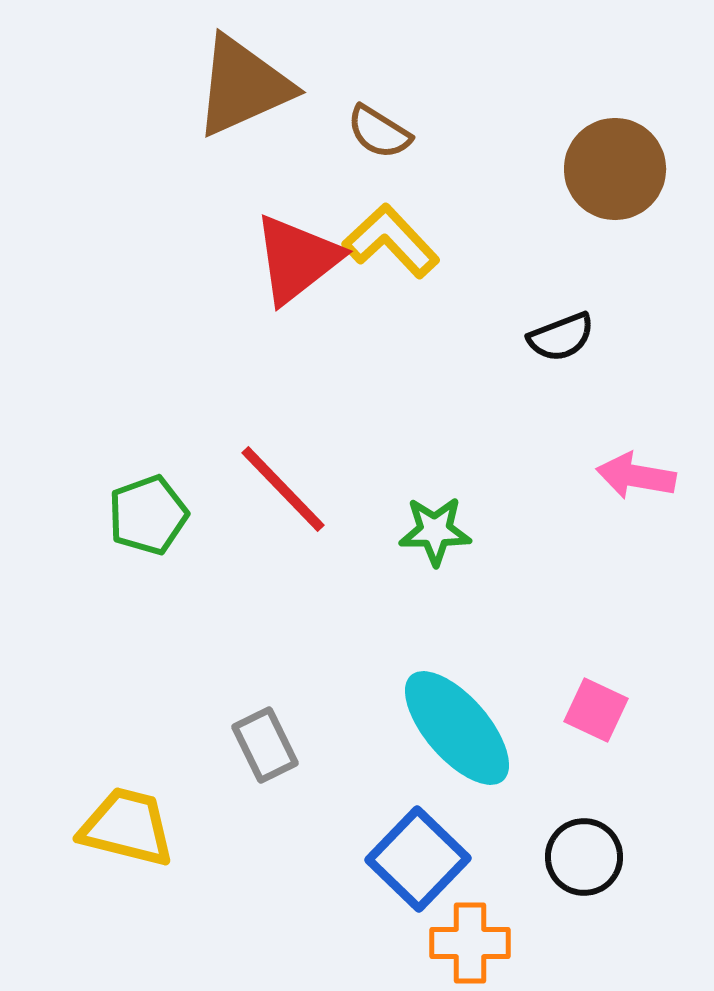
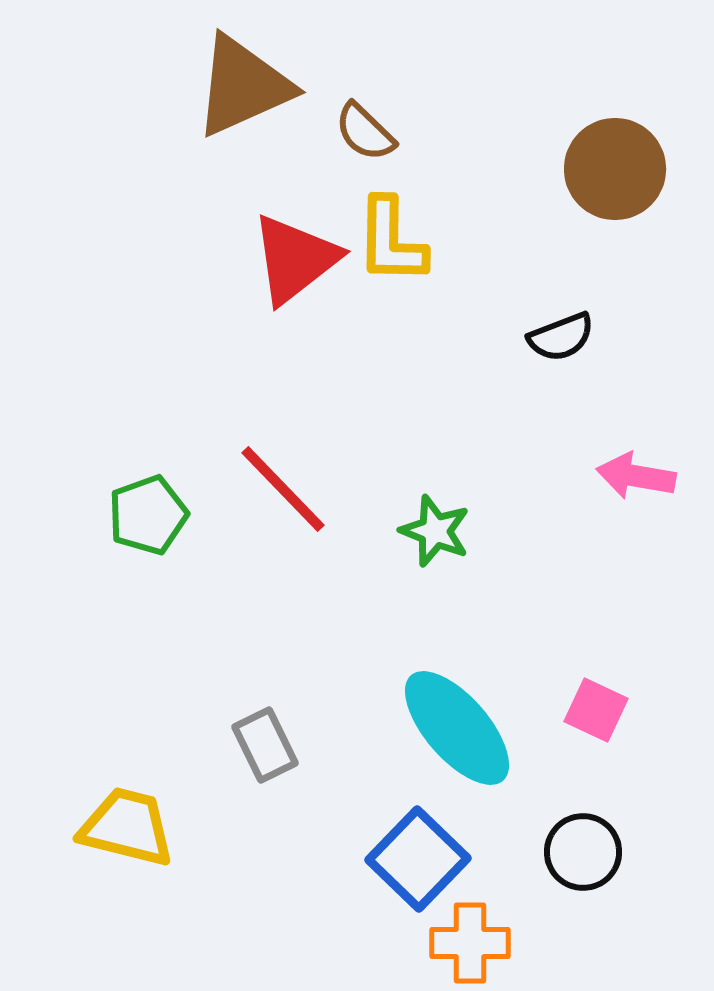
brown semicircle: moved 14 px left; rotated 12 degrees clockwise
yellow L-shape: rotated 136 degrees counterclockwise
red triangle: moved 2 px left
green star: rotated 22 degrees clockwise
black circle: moved 1 px left, 5 px up
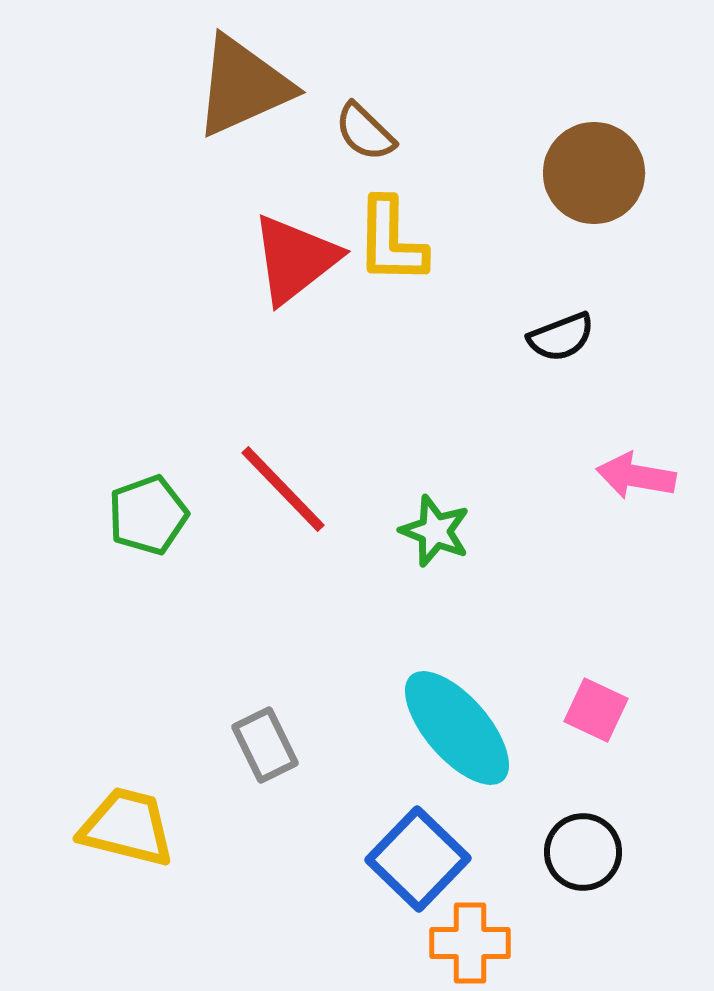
brown circle: moved 21 px left, 4 px down
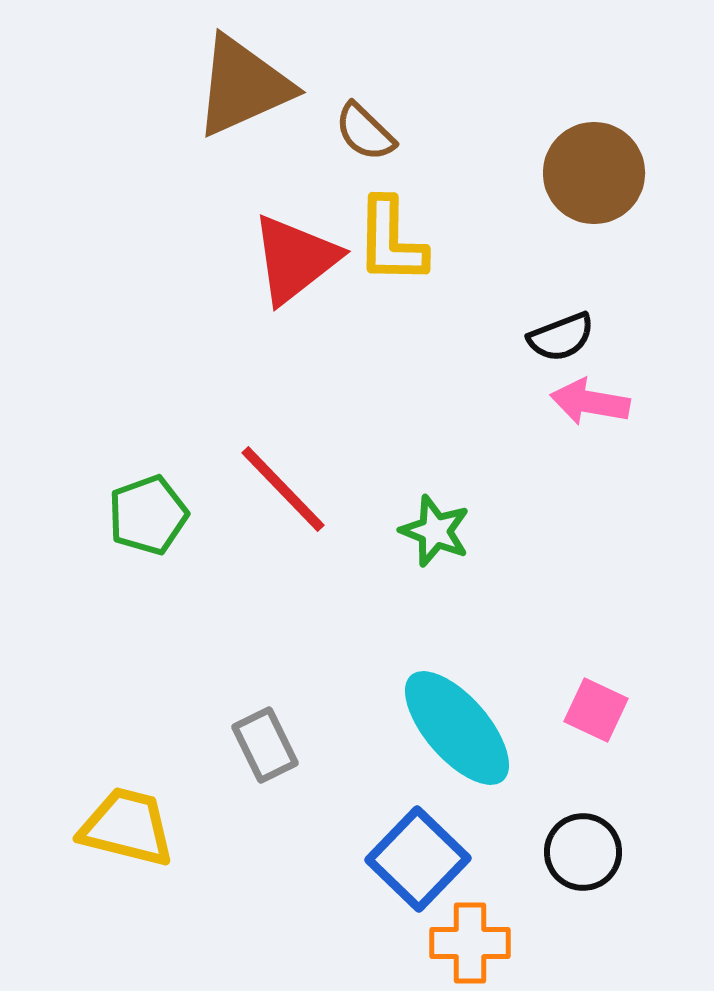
pink arrow: moved 46 px left, 74 px up
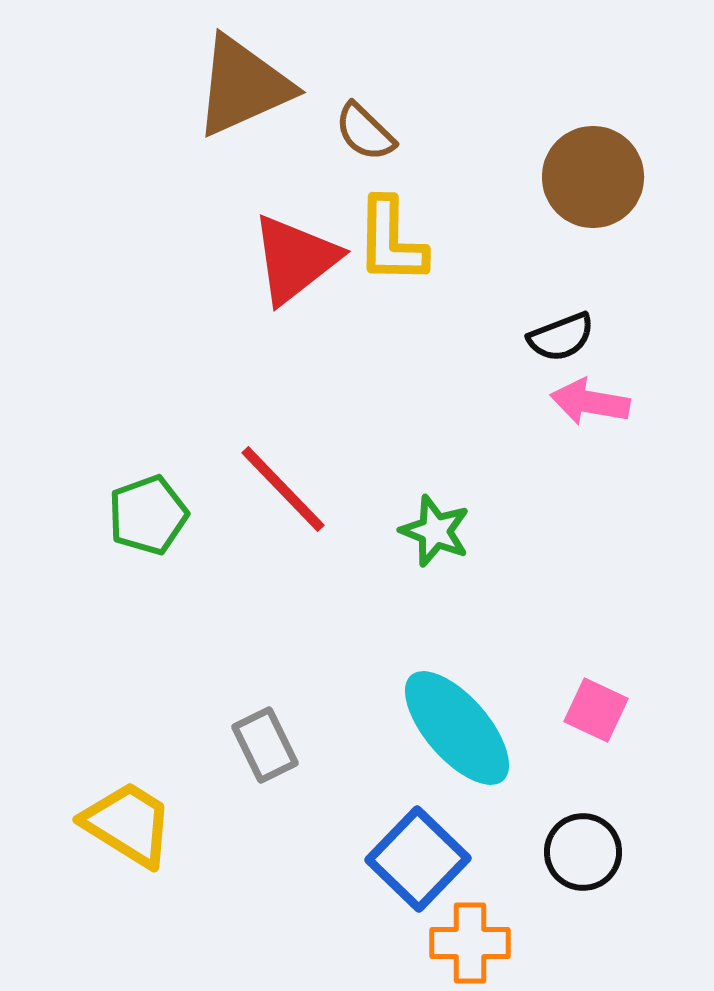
brown circle: moved 1 px left, 4 px down
yellow trapezoid: moved 1 px right, 3 px up; rotated 18 degrees clockwise
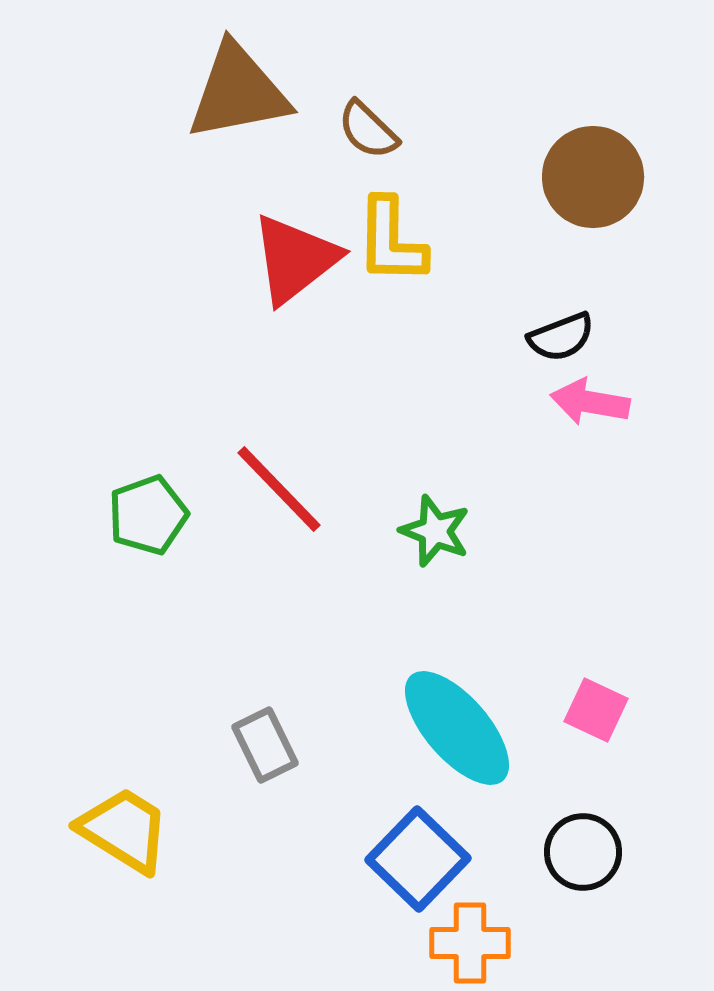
brown triangle: moved 5 px left, 6 px down; rotated 13 degrees clockwise
brown semicircle: moved 3 px right, 2 px up
red line: moved 4 px left
yellow trapezoid: moved 4 px left, 6 px down
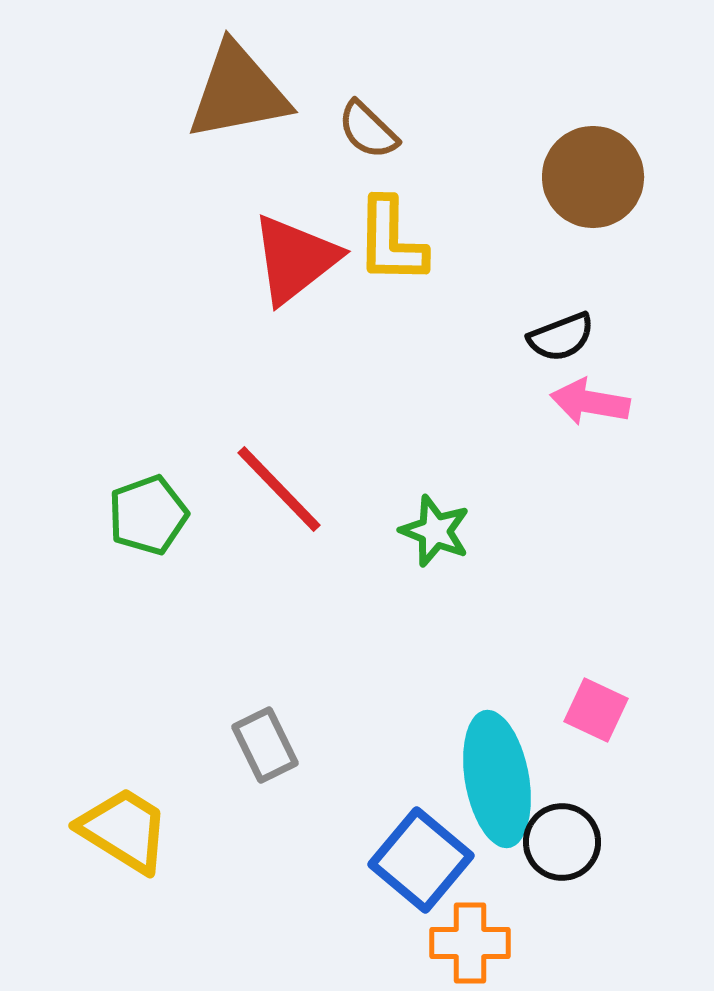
cyan ellipse: moved 40 px right, 51 px down; rotated 31 degrees clockwise
black circle: moved 21 px left, 10 px up
blue square: moved 3 px right, 1 px down; rotated 4 degrees counterclockwise
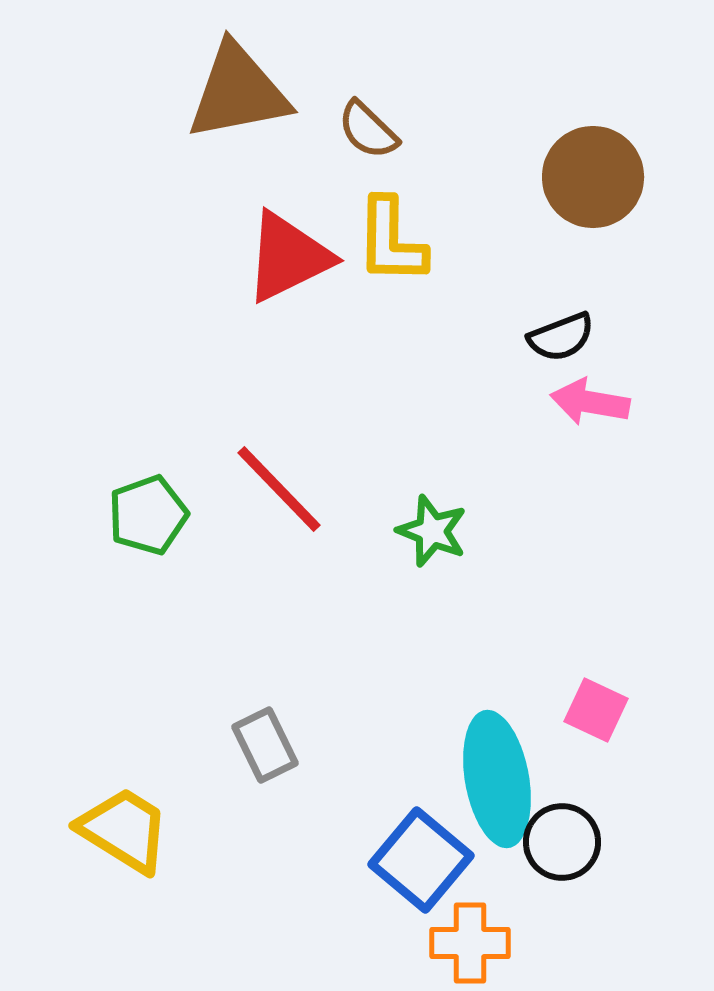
red triangle: moved 7 px left, 2 px up; rotated 12 degrees clockwise
green star: moved 3 px left
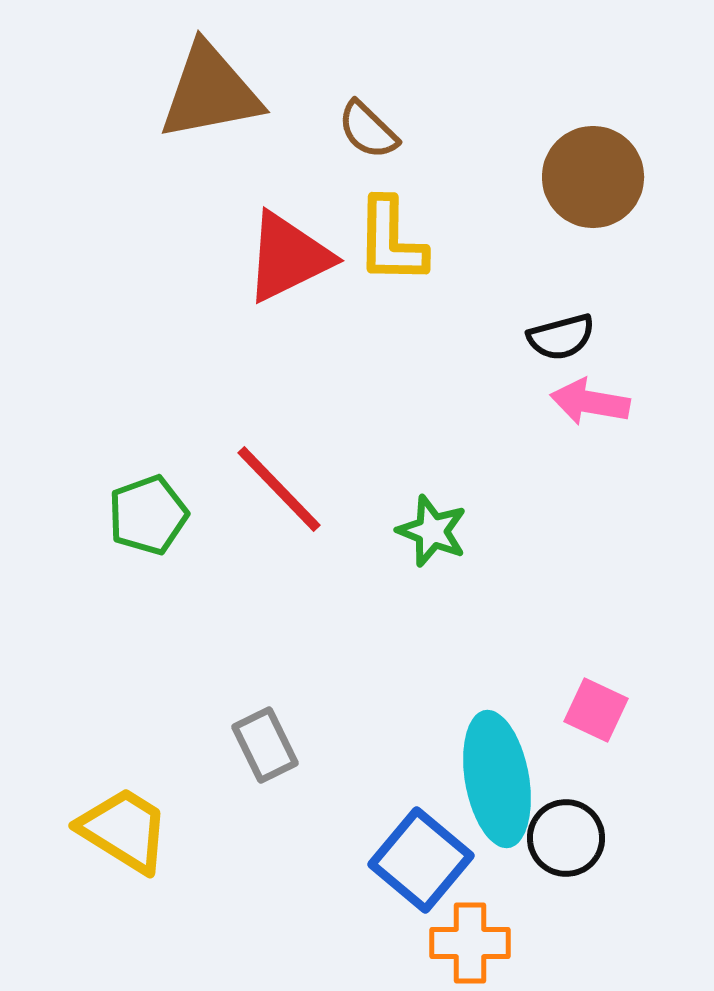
brown triangle: moved 28 px left
black semicircle: rotated 6 degrees clockwise
black circle: moved 4 px right, 4 px up
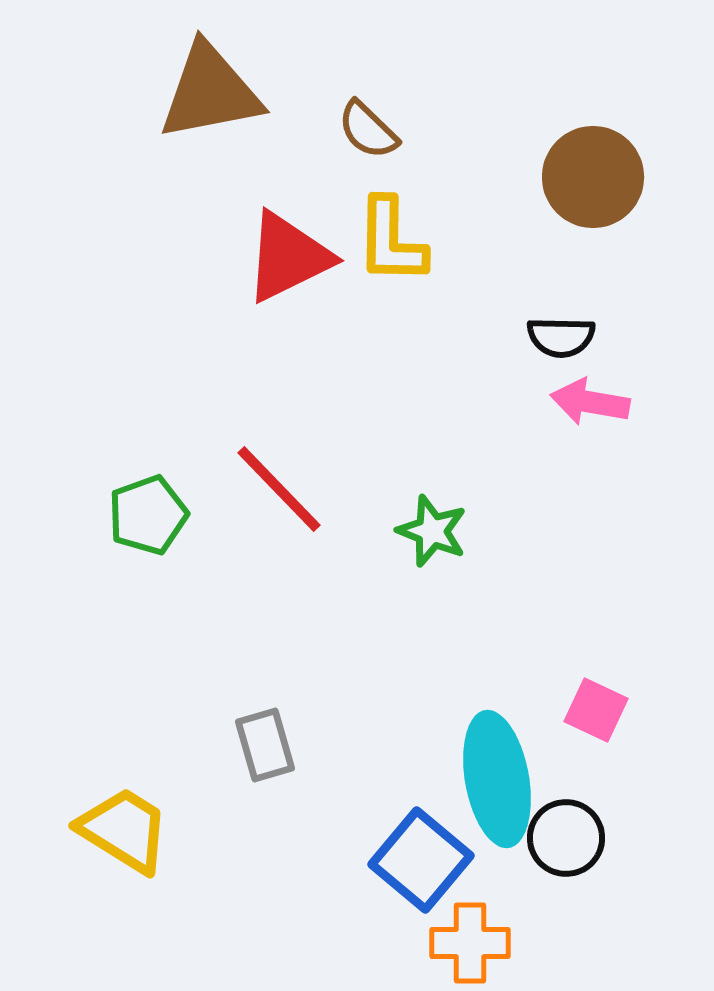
black semicircle: rotated 16 degrees clockwise
gray rectangle: rotated 10 degrees clockwise
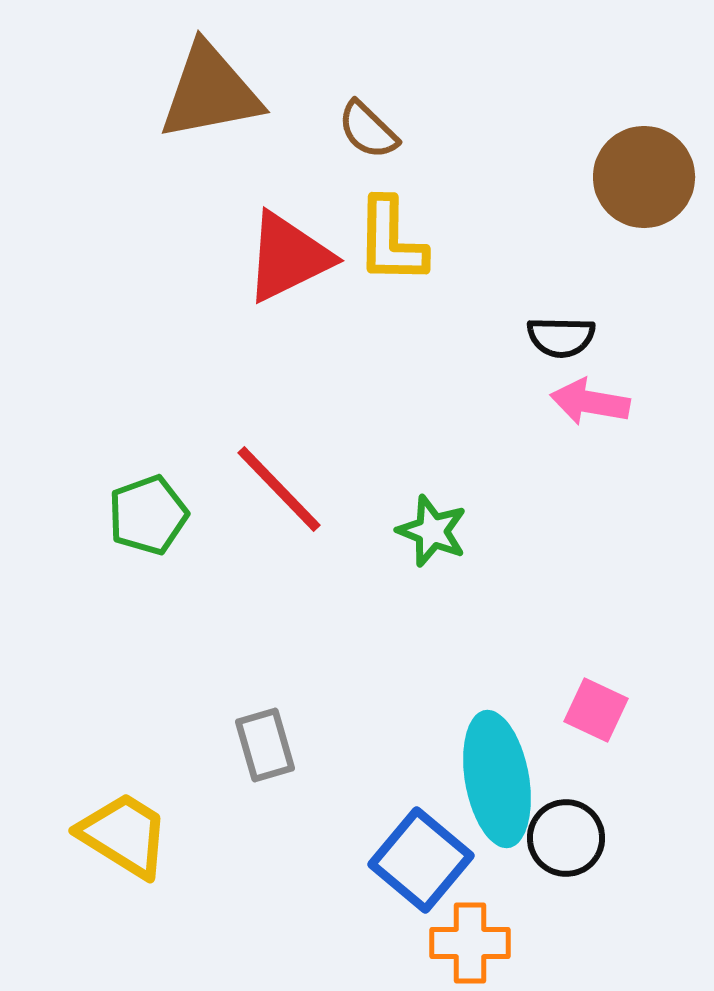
brown circle: moved 51 px right
yellow trapezoid: moved 5 px down
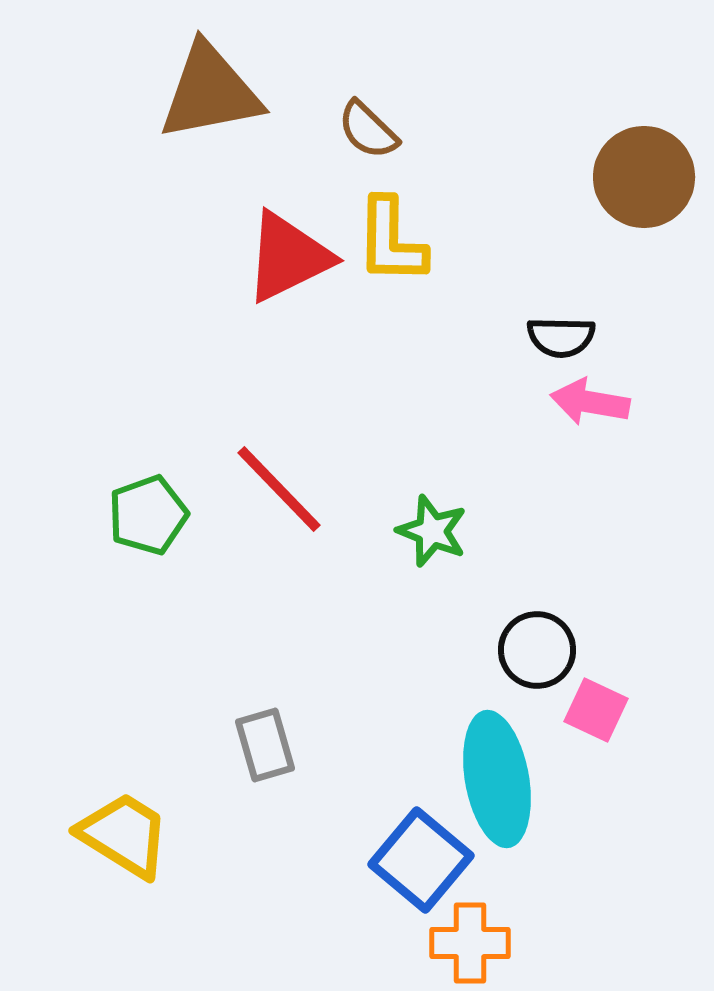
black circle: moved 29 px left, 188 px up
